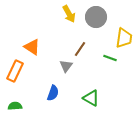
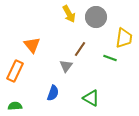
orange triangle: moved 2 px up; rotated 18 degrees clockwise
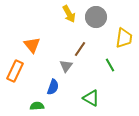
green line: moved 7 px down; rotated 40 degrees clockwise
blue semicircle: moved 6 px up
green semicircle: moved 22 px right
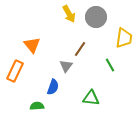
green triangle: rotated 24 degrees counterclockwise
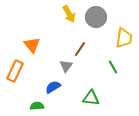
green line: moved 3 px right, 2 px down
blue semicircle: rotated 140 degrees counterclockwise
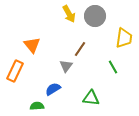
gray circle: moved 1 px left, 1 px up
blue semicircle: moved 2 px down
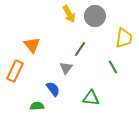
gray triangle: moved 2 px down
blue semicircle: rotated 84 degrees clockwise
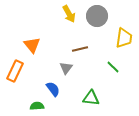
gray circle: moved 2 px right
brown line: rotated 42 degrees clockwise
green line: rotated 16 degrees counterclockwise
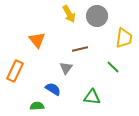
orange triangle: moved 5 px right, 5 px up
blue semicircle: rotated 21 degrees counterclockwise
green triangle: moved 1 px right, 1 px up
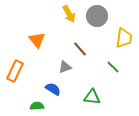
brown line: rotated 63 degrees clockwise
gray triangle: moved 1 px left, 1 px up; rotated 32 degrees clockwise
